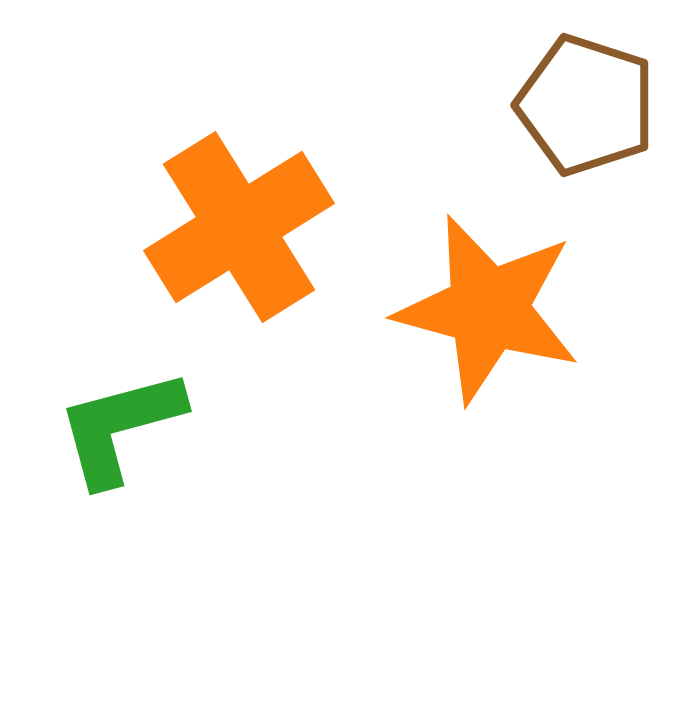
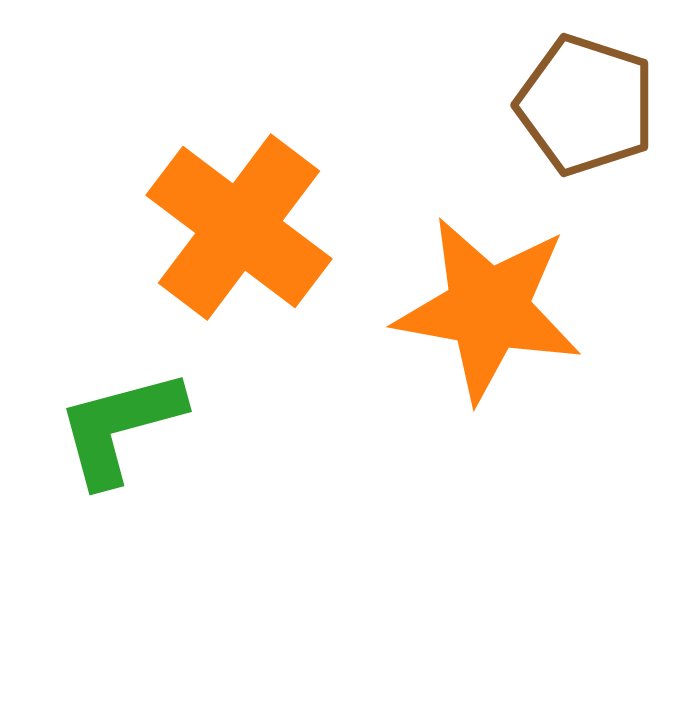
orange cross: rotated 21 degrees counterclockwise
orange star: rotated 5 degrees counterclockwise
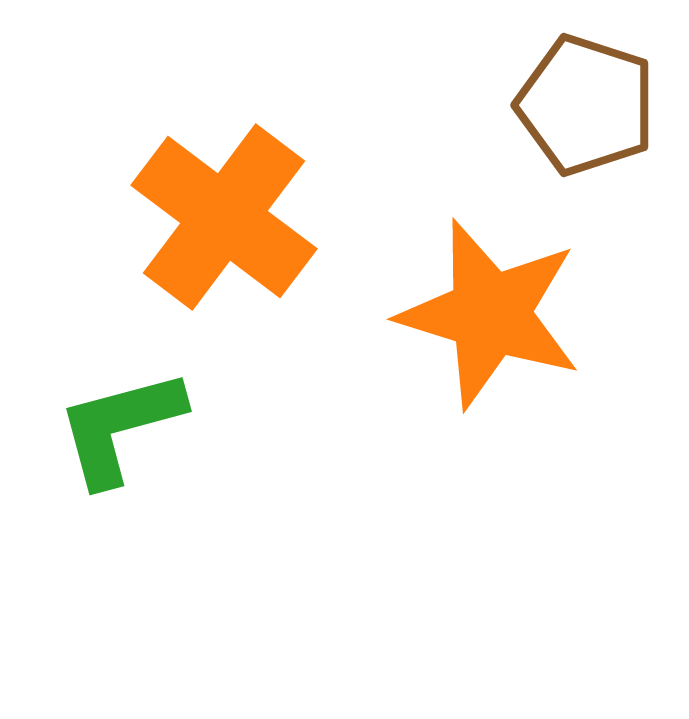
orange cross: moved 15 px left, 10 px up
orange star: moved 2 px right, 5 px down; rotated 7 degrees clockwise
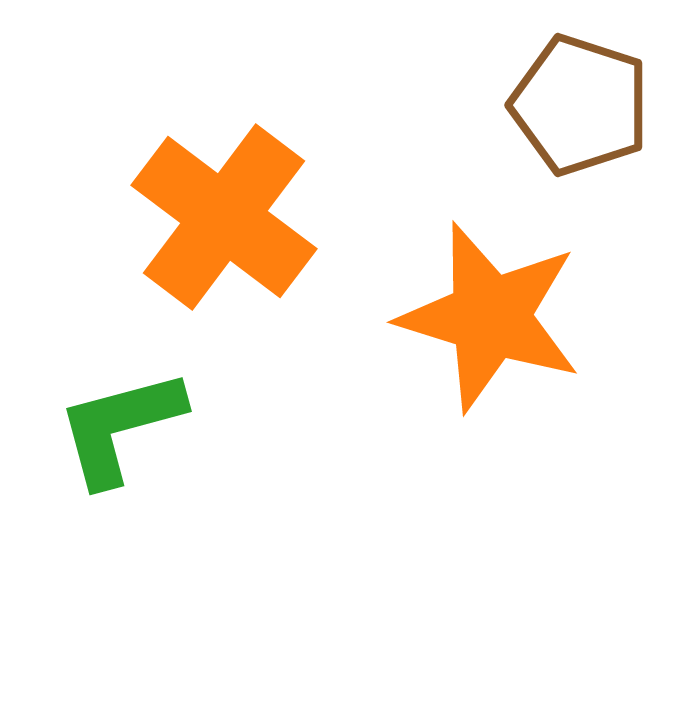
brown pentagon: moved 6 px left
orange star: moved 3 px down
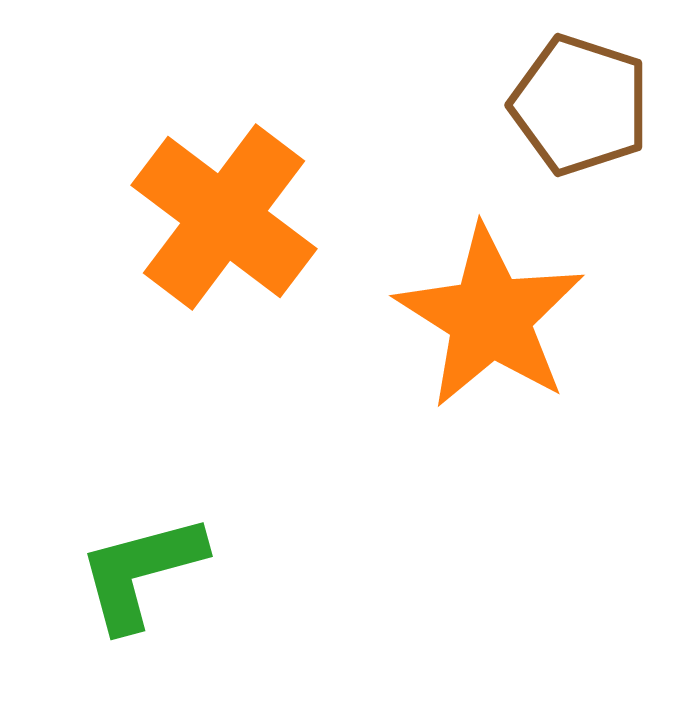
orange star: rotated 15 degrees clockwise
green L-shape: moved 21 px right, 145 px down
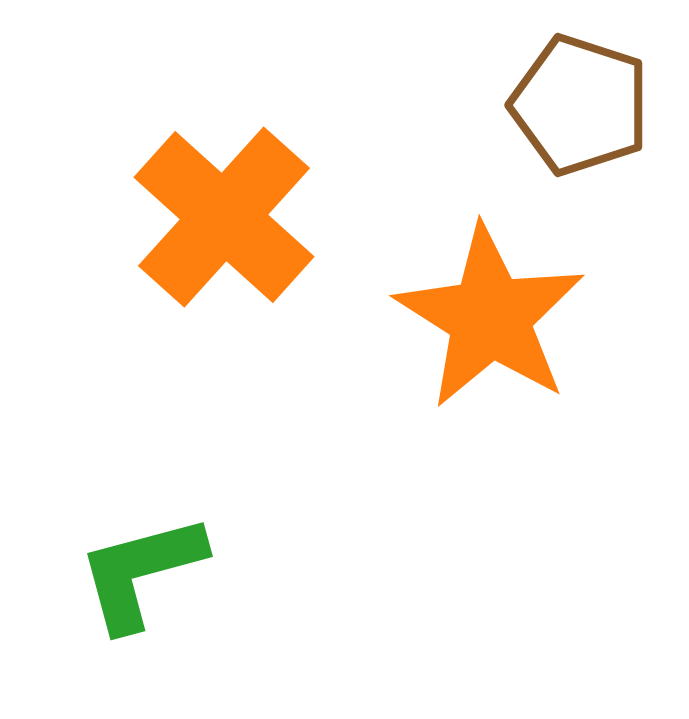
orange cross: rotated 5 degrees clockwise
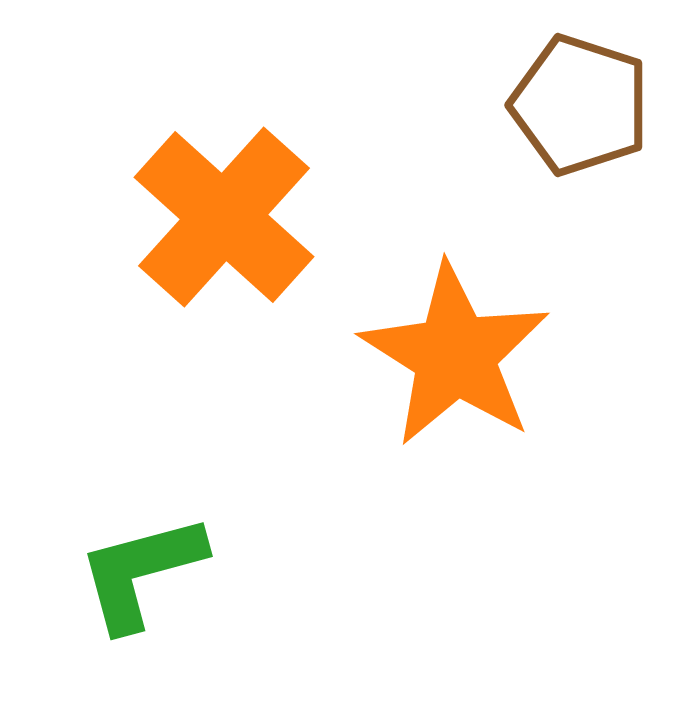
orange star: moved 35 px left, 38 px down
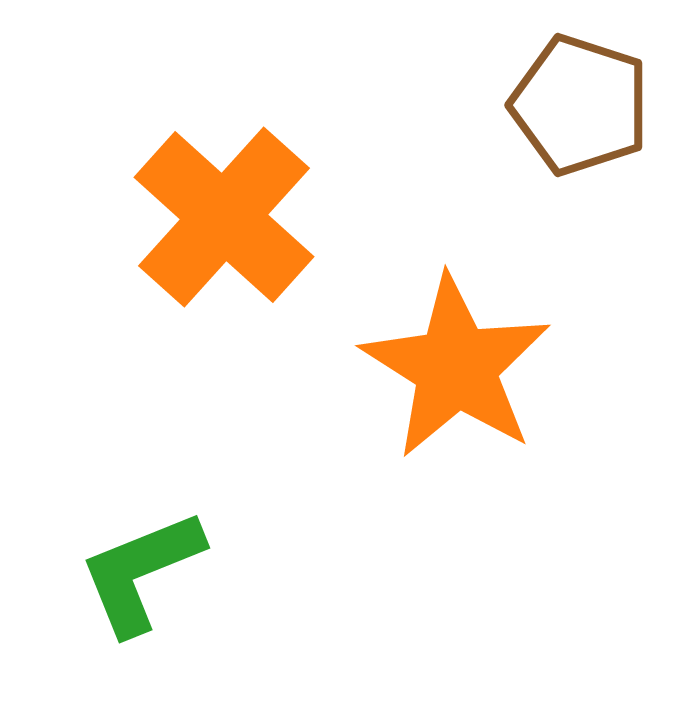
orange star: moved 1 px right, 12 px down
green L-shape: rotated 7 degrees counterclockwise
